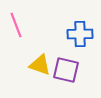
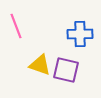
pink line: moved 1 px down
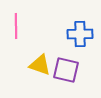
pink line: rotated 20 degrees clockwise
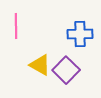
yellow triangle: rotated 10 degrees clockwise
purple square: rotated 32 degrees clockwise
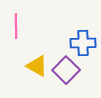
blue cross: moved 3 px right, 9 px down
yellow triangle: moved 3 px left, 1 px down
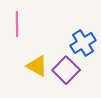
pink line: moved 1 px right, 2 px up
blue cross: rotated 30 degrees counterclockwise
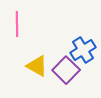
blue cross: moved 7 px down
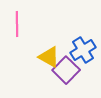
yellow triangle: moved 12 px right, 9 px up
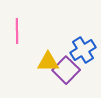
pink line: moved 7 px down
yellow triangle: moved 1 px left, 5 px down; rotated 30 degrees counterclockwise
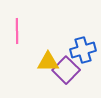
blue cross: rotated 15 degrees clockwise
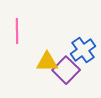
blue cross: rotated 20 degrees counterclockwise
yellow triangle: moved 1 px left
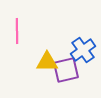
purple square: rotated 32 degrees clockwise
